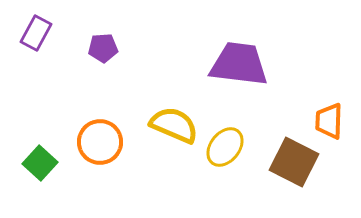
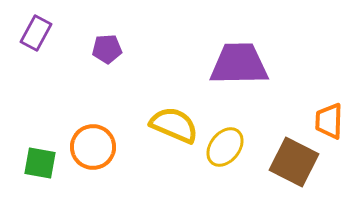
purple pentagon: moved 4 px right, 1 px down
purple trapezoid: rotated 8 degrees counterclockwise
orange circle: moved 7 px left, 5 px down
green square: rotated 32 degrees counterclockwise
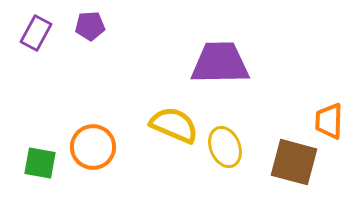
purple pentagon: moved 17 px left, 23 px up
purple trapezoid: moved 19 px left, 1 px up
yellow ellipse: rotated 60 degrees counterclockwise
brown square: rotated 12 degrees counterclockwise
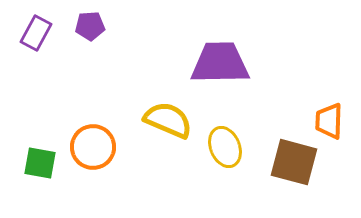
yellow semicircle: moved 6 px left, 5 px up
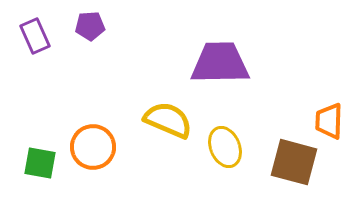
purple rectangle: moved 1 px left, 3 px down; rotated 52 degrees counterclockwise
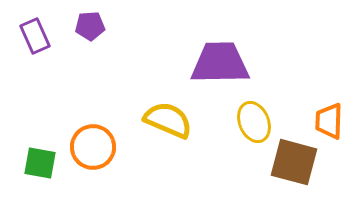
yellow ellipse: moved 29 px right, 25 px up
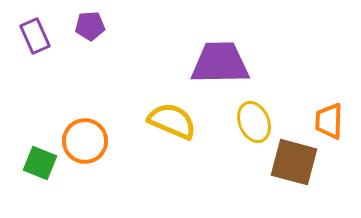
yellow semicircle: moved 4 px right, 1 px down
orange circle: moved 8 px left, 6 px up
green square: rotated 12 degrees clockwise
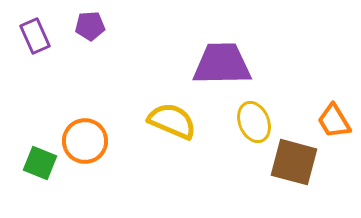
purple trapezoid: moved 2 px right, 1 px down
orange trapezoid: moved 5 px right; rotated 33 degrees counterclockwise
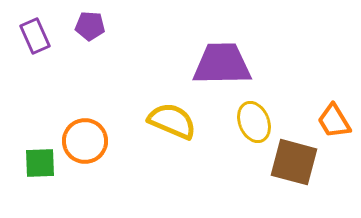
purple pentagon: rotated 8 degrees clockwise
green square: rotated 24 degrees counterclockwise
